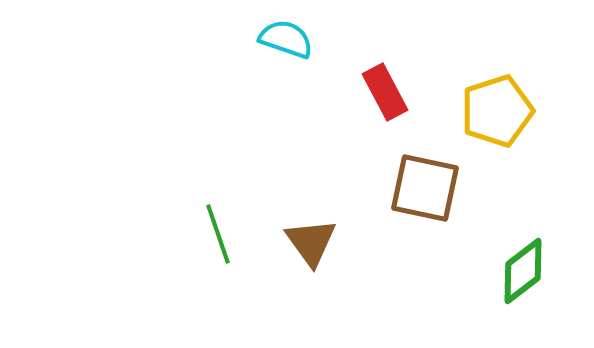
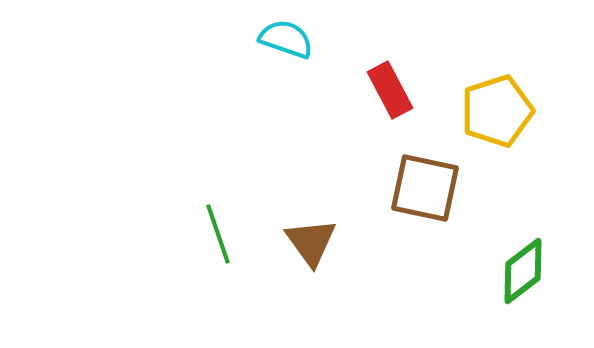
red rectangle: moved 5 px right, 2 px up
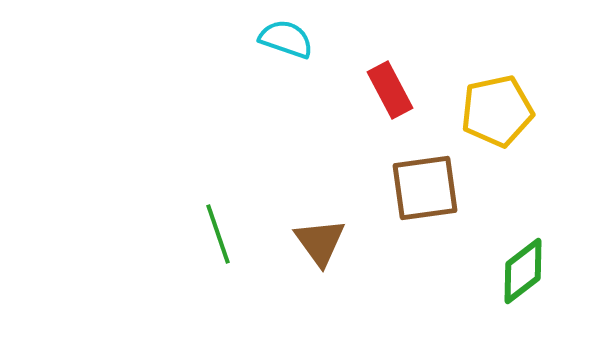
yellow pentagon: rotated 6 degrees clockwise
brown square: rotated 20 degrees counterclockwise
brown triangle: moved 9 px right
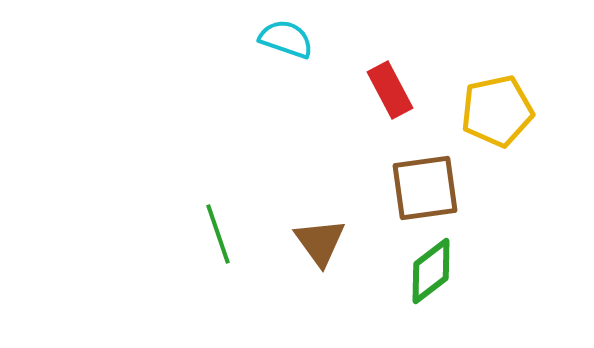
green diamond: moved 92 px left
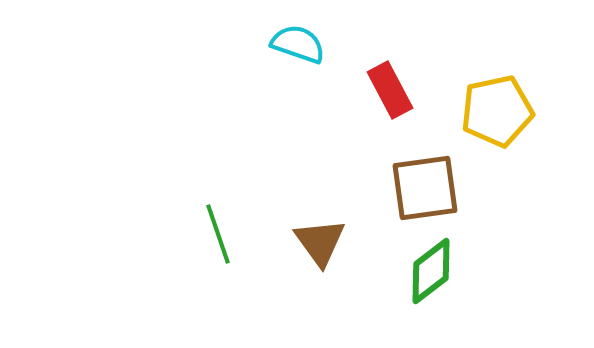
cyan semicircle: moved 12 px right, 5 px down
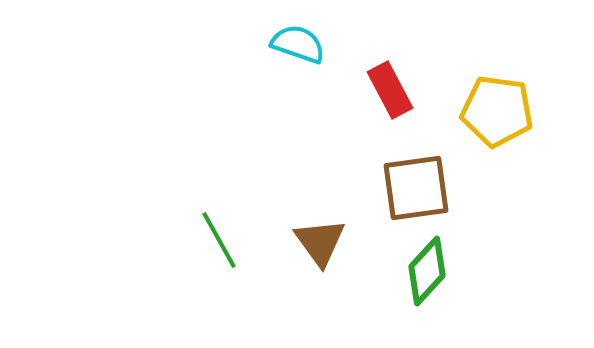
yellow pentagon: rotated 20 degrees clockwise
brown square: moved 9 px left
green line: moved 1 px right, 6 px down; rotated 10 degrees counterclockwise
green diamond: moved 4 px left; rotated 10 degrees counterclockwise
